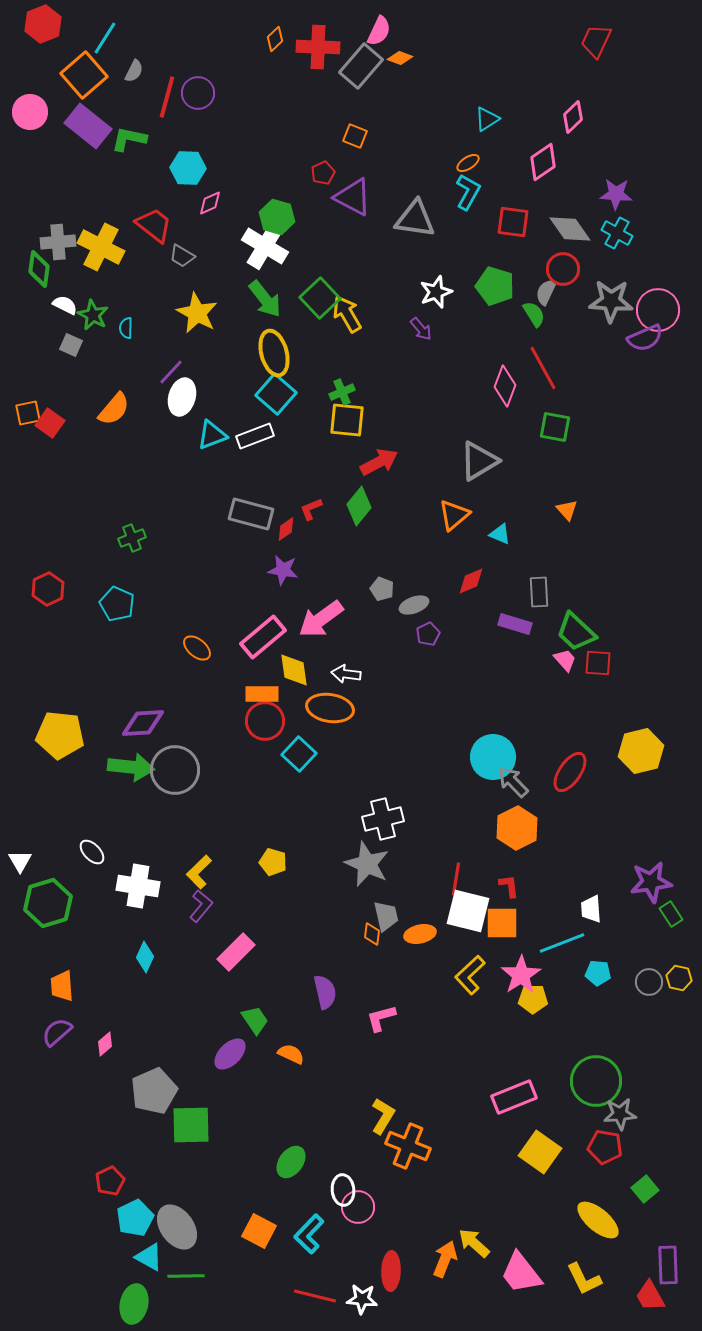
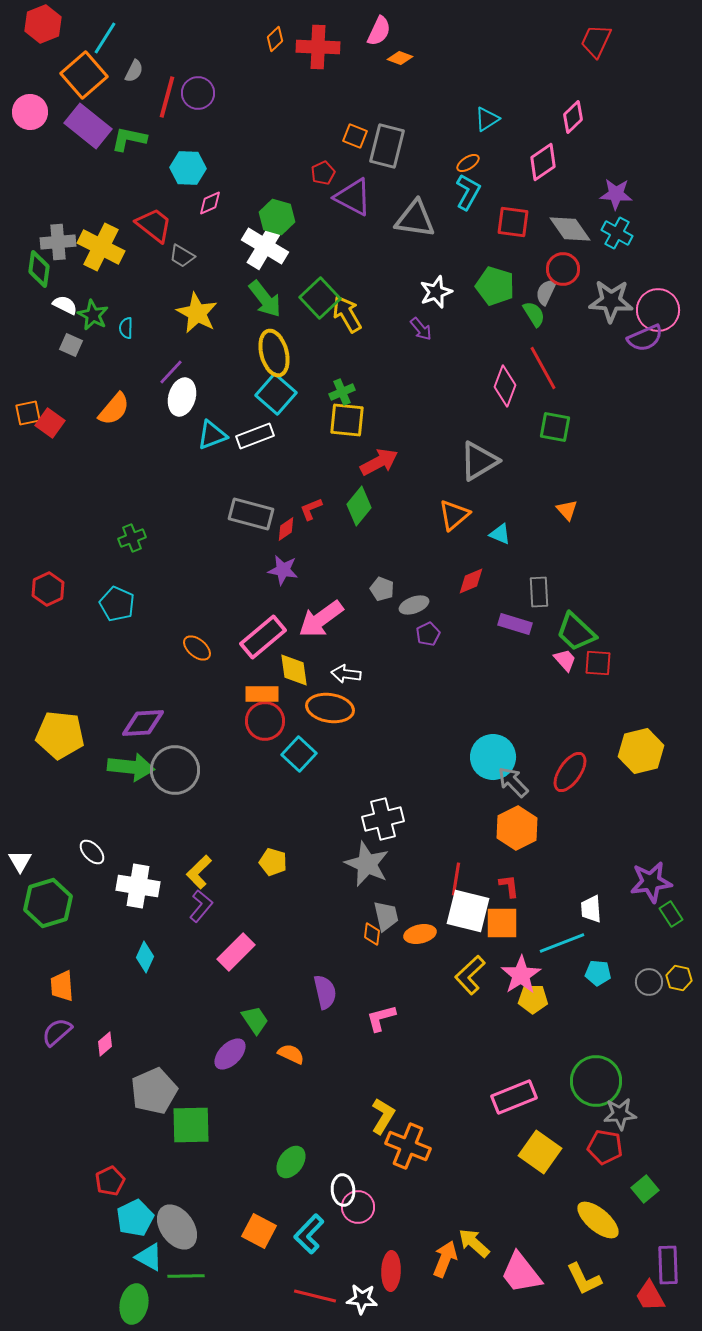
gray rectangle at (361, 66): moved 26 px right, 80 px down; rotated 27 degrees counterclockwise
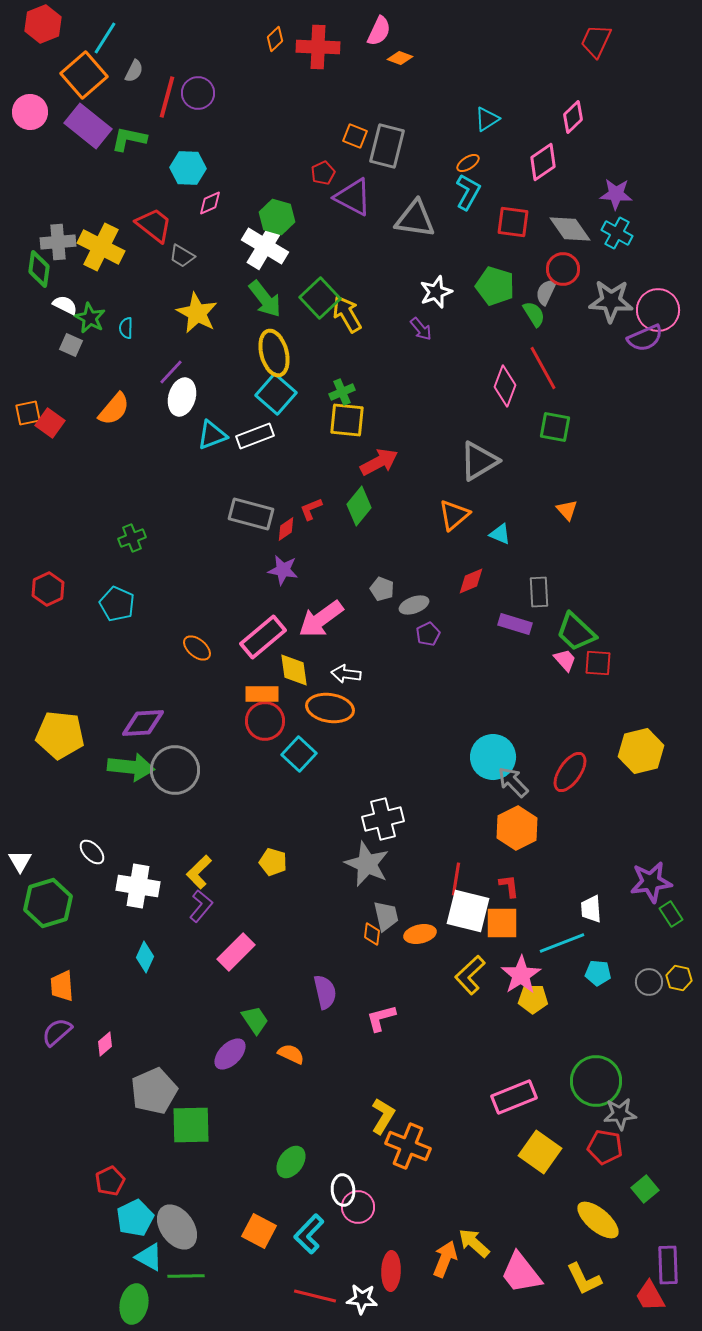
green star at (93, 315): moved 3 px left, 3 px down
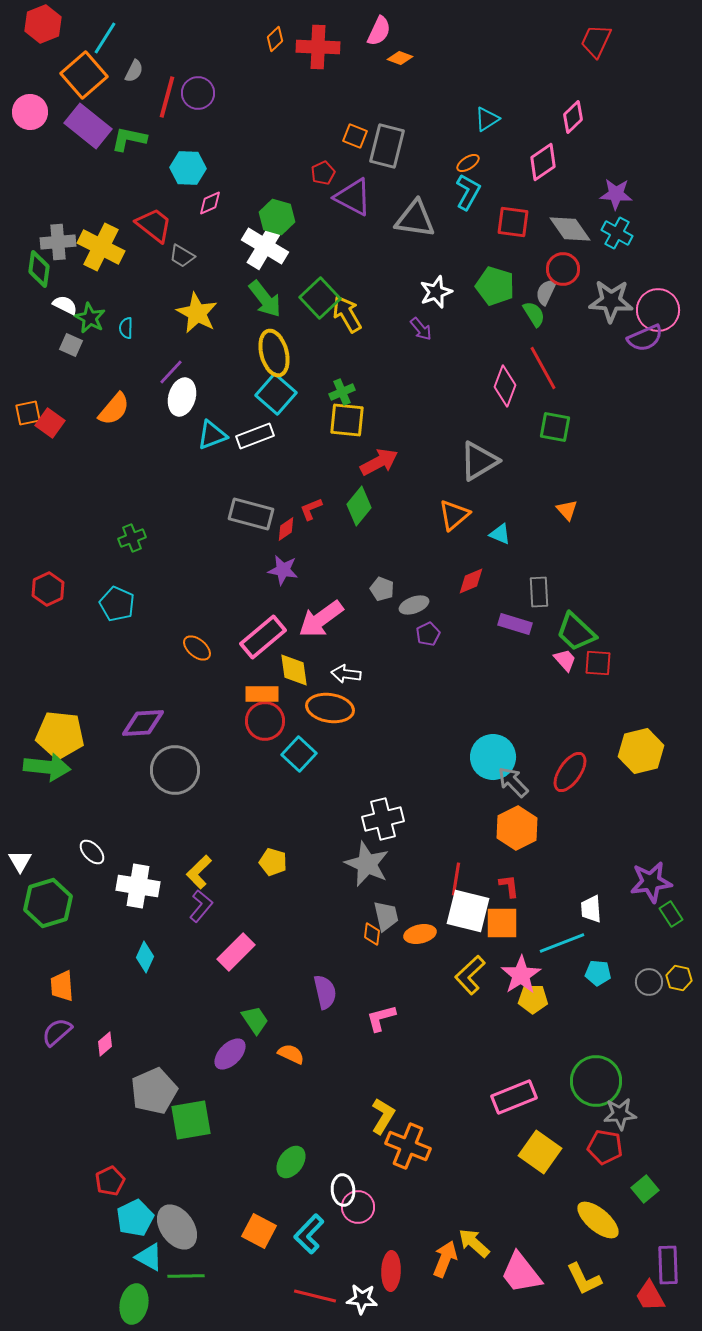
green arrow at (131, 767): moved 84 px left
green square at (191, 1125): moved 5 px up; rotated 9 degrees counterclockwise
